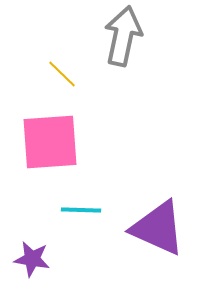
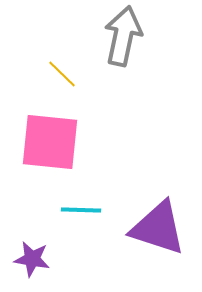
pink square: rotated 10 degrees clockwise
purple triangle: rotated 6 degrees counterclockwise
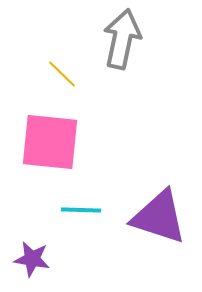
gray arrow: moved 1 px left, 3 px down
purple triangle: moved 1 px right, 11 px up
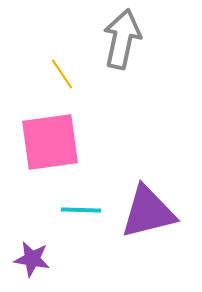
yellow line: rotated 12 degrees clockwise
pink square: rotated 14 degrees counterclockwise
purple triangle: moved 11 px left, 5 px up; rotated 32 degrees counterclockwise
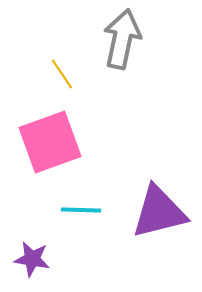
pink square: rotated 12 degrees counterclockwise
purple triangle: moved 11 px right
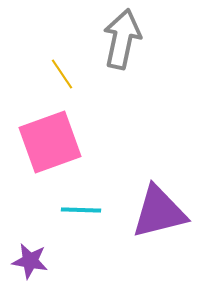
purple star: moved 2 px left, 2 px down
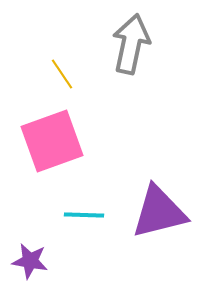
gray arrow: moved 9 px right, 5 px down
pink square: moved 2 px right, 1 px up
cyan line: moved 3 px right, 5 px down
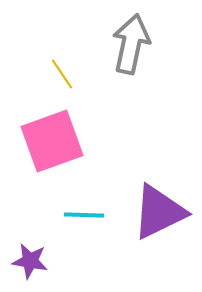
purple triangle: rotated 12 degrees counterclockwise
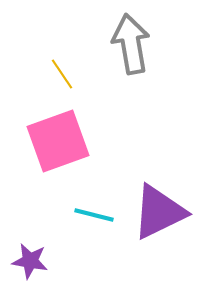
gray arrow: rotated 22 degrees counterclockwise
pink square: moved 6 px right
cyan line: moved 10 px right; rotated 12 degrees clockwise
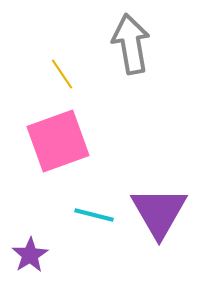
purple triangle: rotated 34 degrees counterclockwise
purple star: moved 6 px up; rotated 30 degrees clockwise
